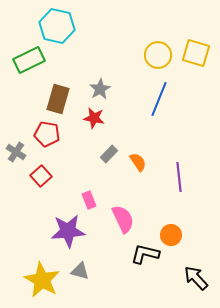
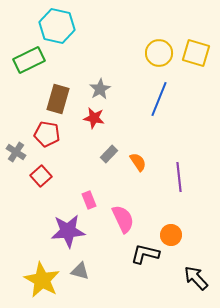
yellow circle: moved 1 px right, 2 px up
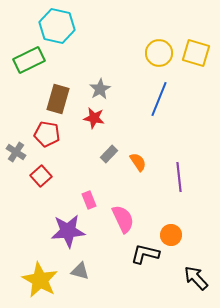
yellow star: moved 2 px left
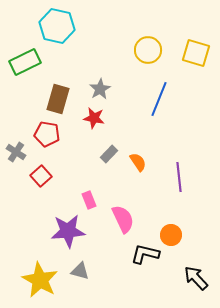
yellow circle: moved 11 px left, 3 px up
green rectangle: moved 4 px left, 2 px down
